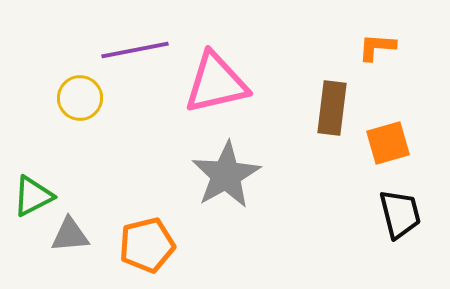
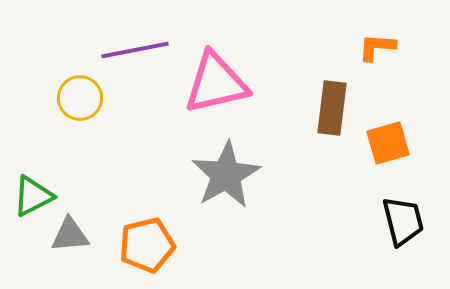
black trapezoid: moved 3 px right, 7 px down
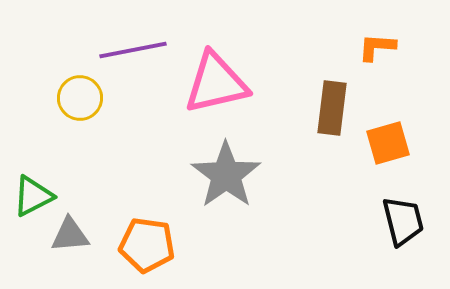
purple line: moved 2 px left
gray star: rotated 6 degrees counterclockwise
orange pentagon: rotated 22 degrees clockwise
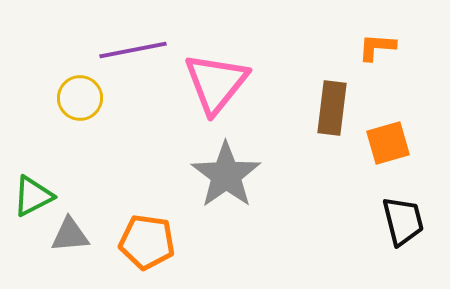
pink triangle: rotated 38 degrees counterclockwise
orange pentagon: moved 3 px up
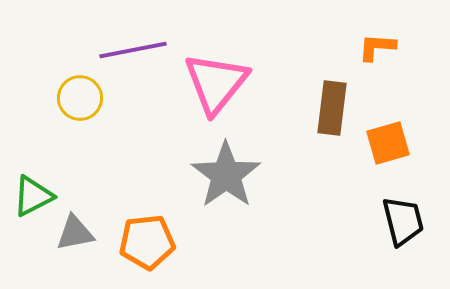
gray triangle: moved 5 px right, 2 px up; rotated 6 degrees counterclockwise
orange pentagon: rotated 14 degrees counterclockwise
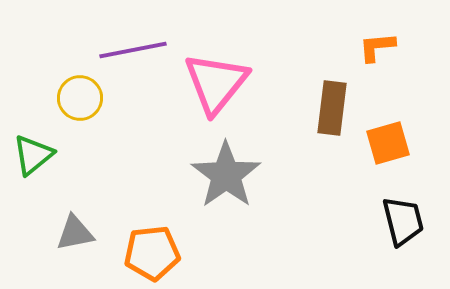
orange L-shape: rotated 9 degrees counterclockwise
green triangle: moved 41 px up; rotated 12 degrees counterclockwise
orange pentagon: moved 5 px right, 11 px down
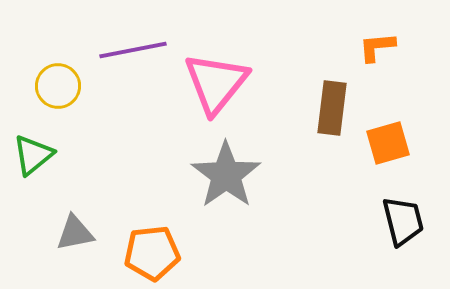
yellow circle: moved 22 px left, 12 px up
